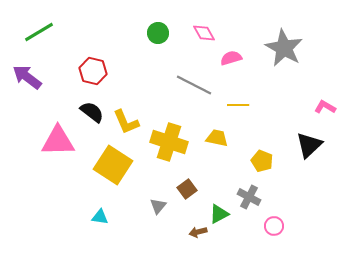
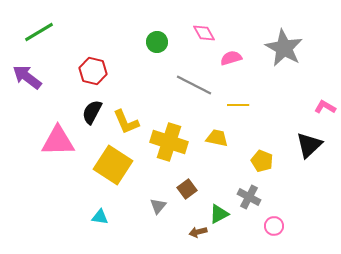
green circle: moved 1 px left, 9 px down
black semicircle: rotated 100 degrees counterclockwise
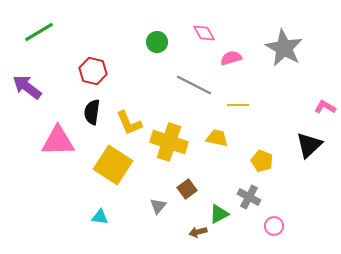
purple arrow: moved 10 px down
black semicircle: rotated 20 degrees counterclockwise
yellow L-shape: moved 3 px right, 1 px down
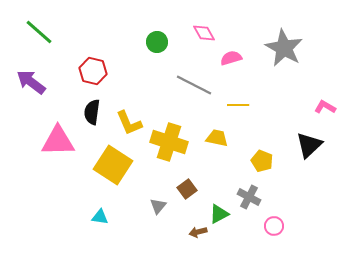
green line: rotated 72 degrees clockwise
purple arrow: moved 4 px right, 5 px up
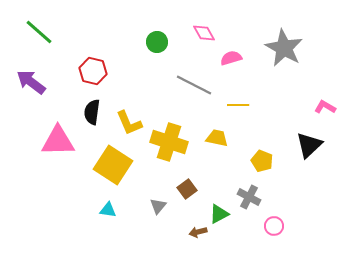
cyan triangle: moved 8 px right, 7 px up
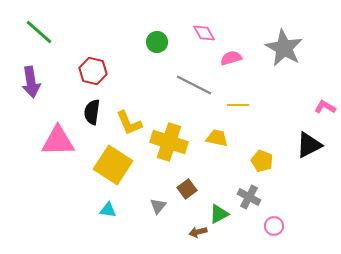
purple arrow: rotated 136 degrees counterclockwise
black triangle: rotated 16 degrees clockwise
